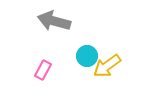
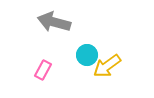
gray arrow: moved 1 px down
cyan circle: moved 1 px up
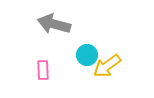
gray arrow: moved 2 px down
pink rectangle: rotated 30 degrees counterclockwise
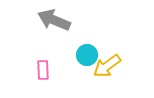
gray arrow: moved 4 px up; rotated 8 degrees clockwise
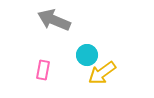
yellow arrow: moved 5 px left, 7 px down
pink rectangle: rotated 12 degrees clockwise
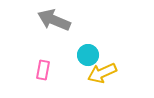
cyan circle: moved 1 px right
yellow arrow: rotated 12 degrees clockwise
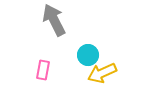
gray arrow: rotated 40 degrees clockwise
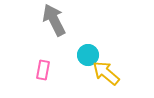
yellow arrow: moved 4 px right; rotated 64 degrees clockwise
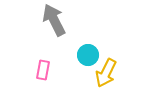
yellow arrow: rotated 104 degrees counterclockwise
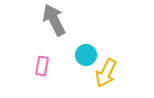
cyan circle: moved 2 px left
pink rectangle: moved 1 px left, 4 px up
